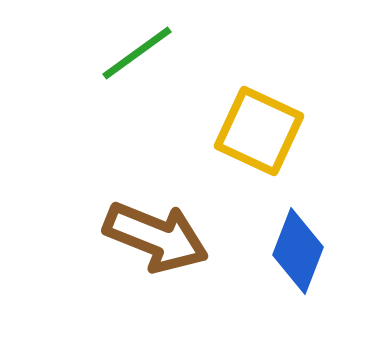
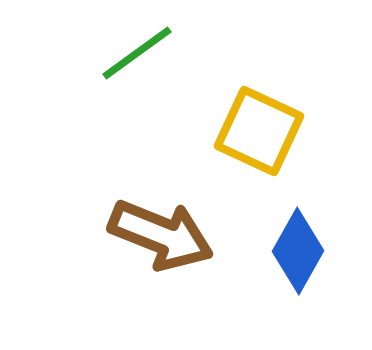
brown arrow: moved 5 px right, 2 px up
blue diamond: rotated 8 degrees clockwise
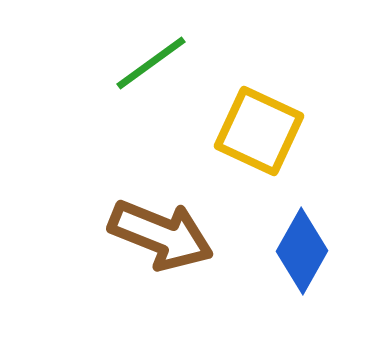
green line: moved 14 px right, 10 px down
blue diamond: moved 4 px right
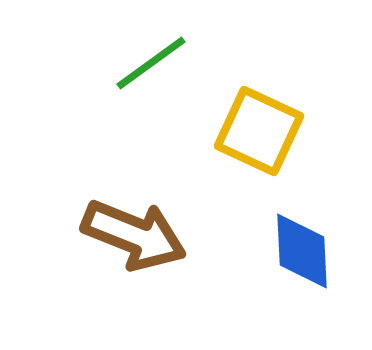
brown arrow: moved 27 px left
blue diamond: rotated 32 degrees counterclockwise
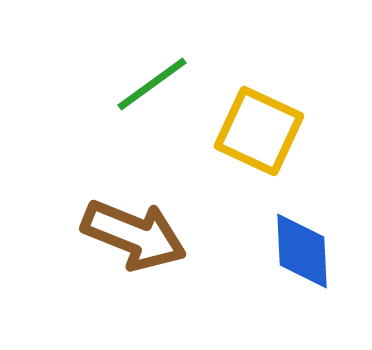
green line: moved 1 px right, 21 px down
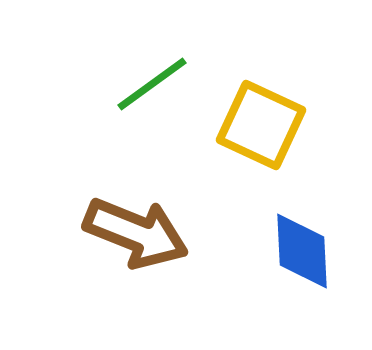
yellow square: moved 2 px right, 6 px up
brown arrow: moved 2 px right, 2 px up
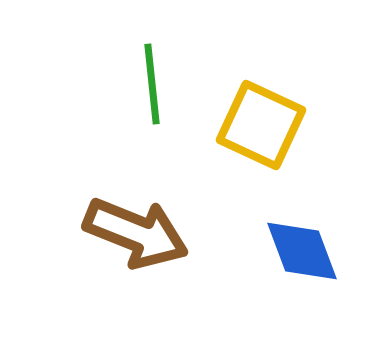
green line: rotated 60 degrees counterclockwise
blue diamond: rotated 18 degrees counterclockwise
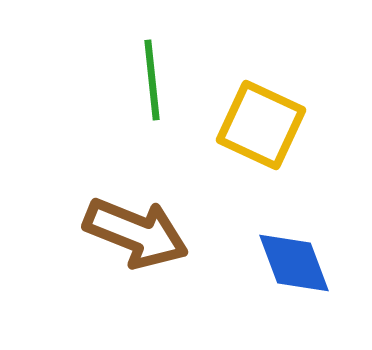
green line: moved 4 px up
blue diamond: moved 8 px left, 12 px down
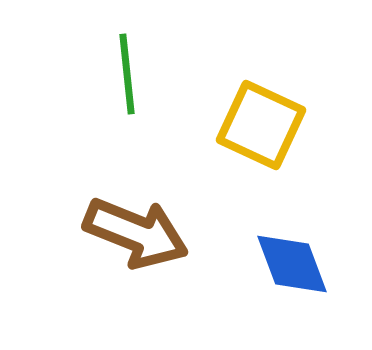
green line: moved 25 px left, 6 px up
blue diamond: moved 2 px left, 1 px down
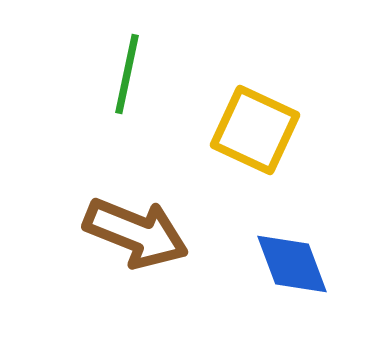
green line: rotated 18 degrees clockwise
yellow square: moved 6 px left, 5 px down
